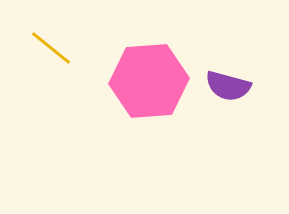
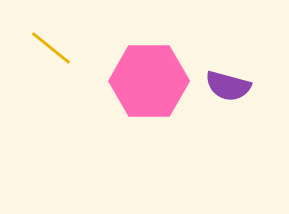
pink hexagon: rotated 4 degrees clockwise
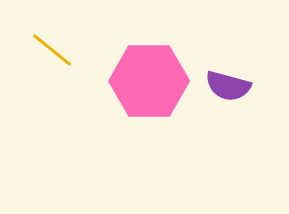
yellow line: moved 1 px right, 2 px down
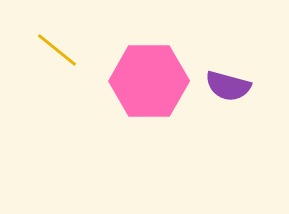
yellow line: moved 5 px right
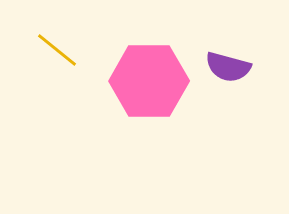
purple semicircle: moved 19 px up
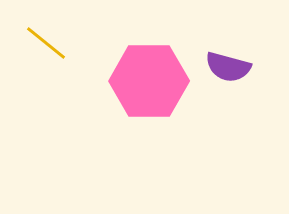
yellow line: moved 11 px left, 7 px up
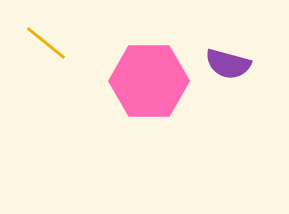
purple semicircle: moved 3 px up
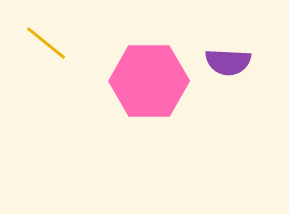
purple semicircle: moved 2 px up; rotated 12 degrees counterclockwise
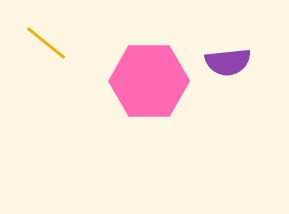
purple semicircle: rotated 9 degrees counterclockwise
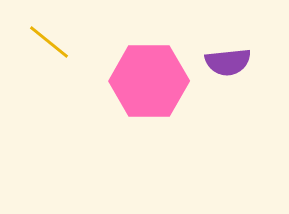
yellow line: moved 3 px right, 1 px up
